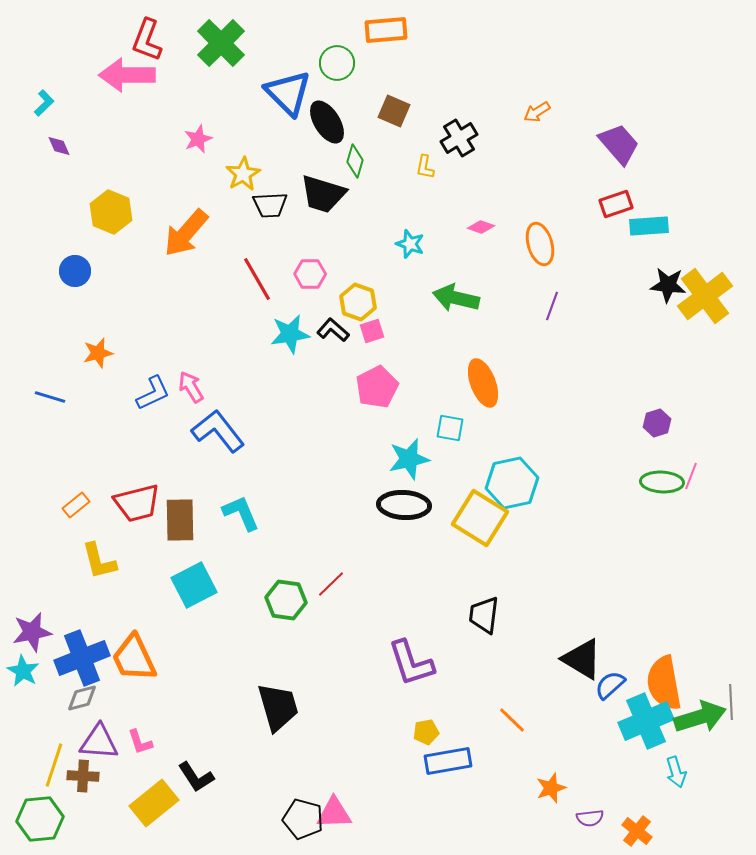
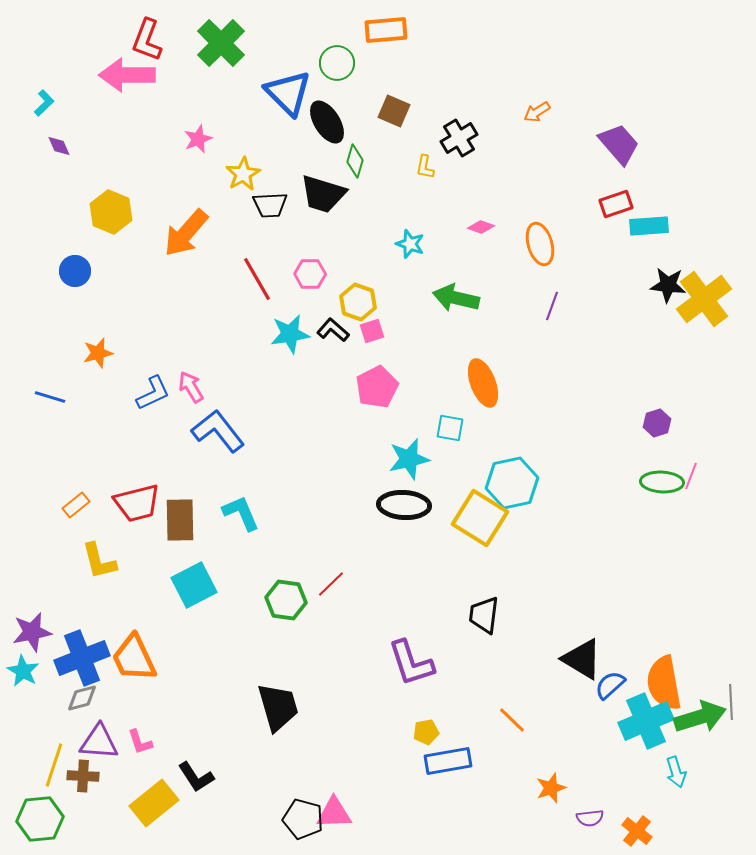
yellow cross at (705, 296): moved 1 px left, 3 px down
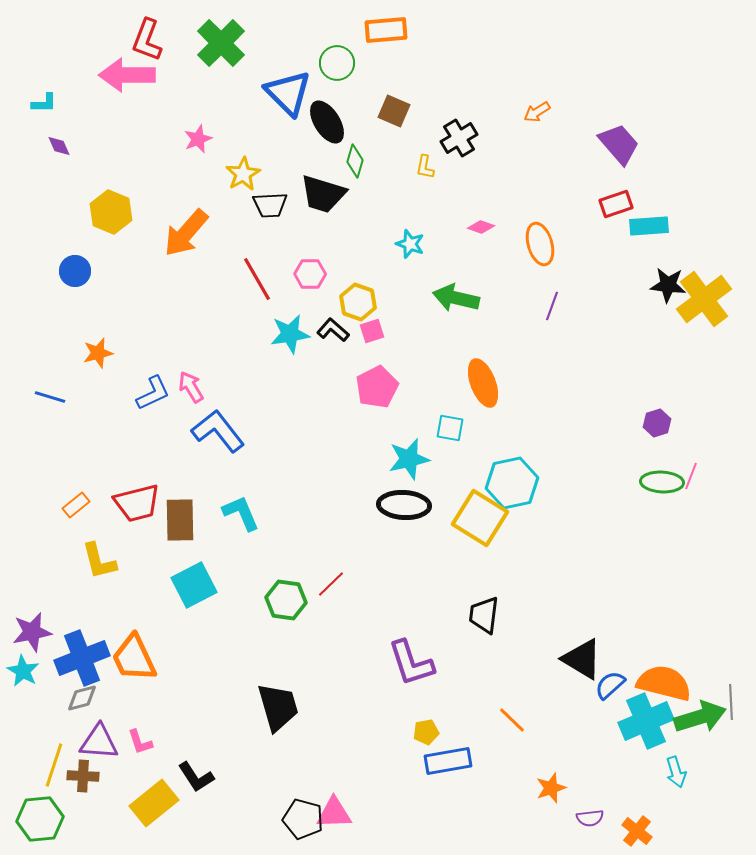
cyan L-shape at (44, 103): rotated 44 degrees clockwise
orange semicircle at (664, 683): rotated 114 degrees clockwise
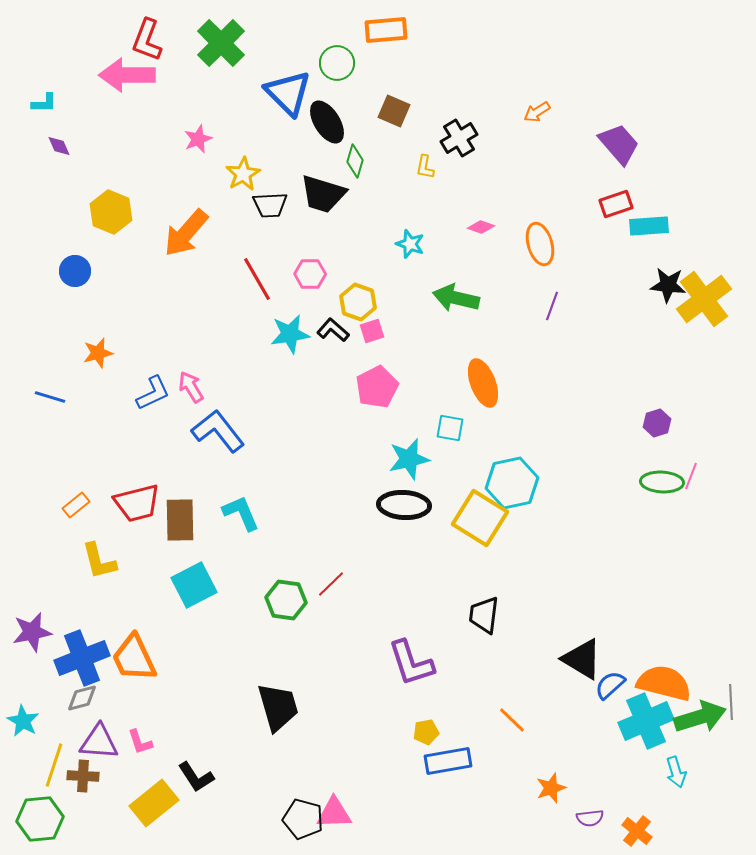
cyan star at (23, 671): moved 50 px down
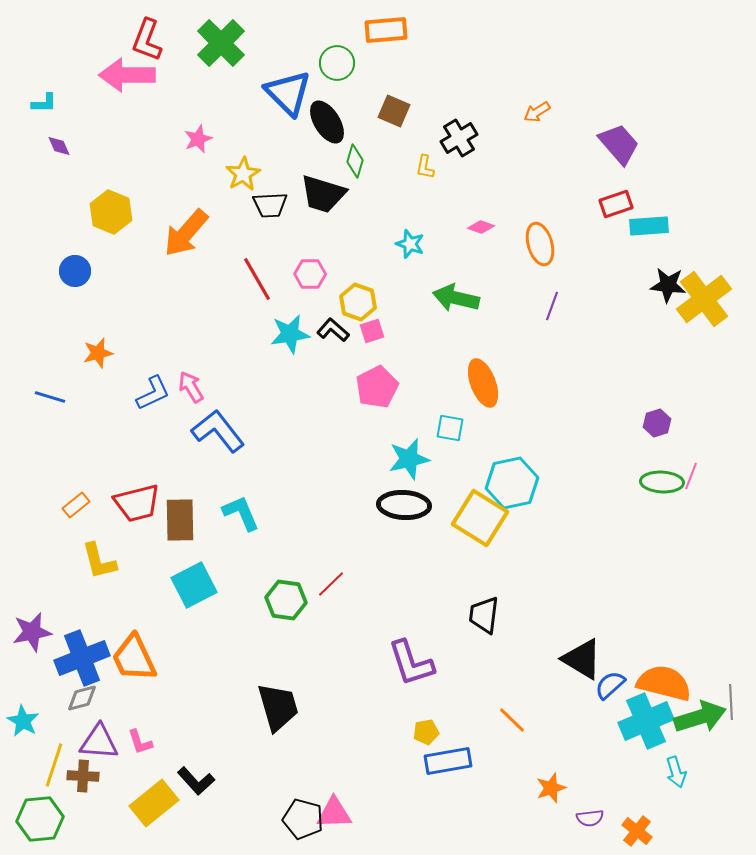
black L-shape at (196, 777): moved 4 px down; rotated 9 degrees counterclockwise
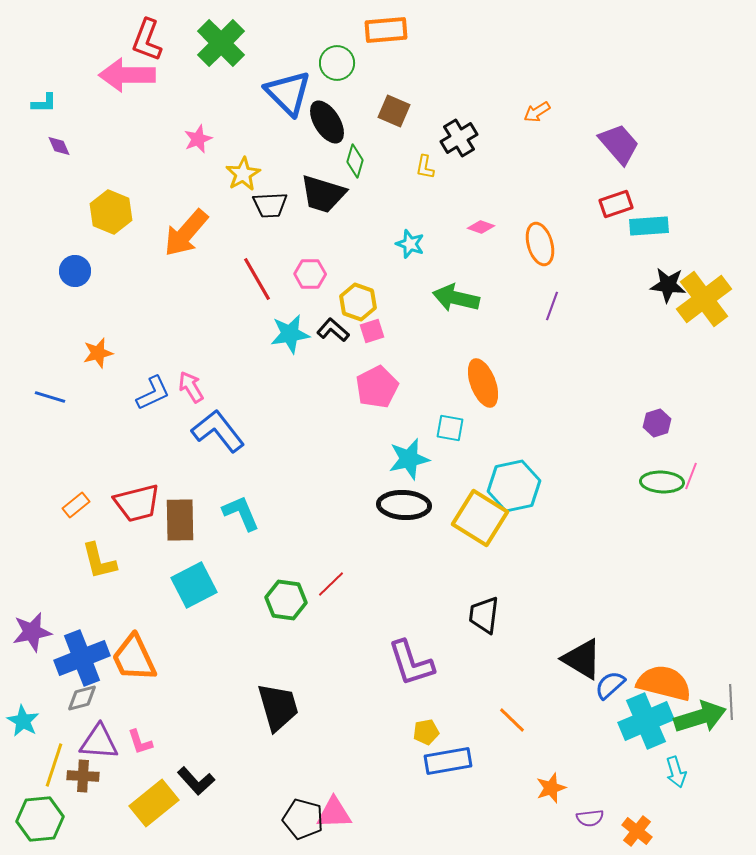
cyan hexagon at (512, 483): moved 2 px right, 3 px down
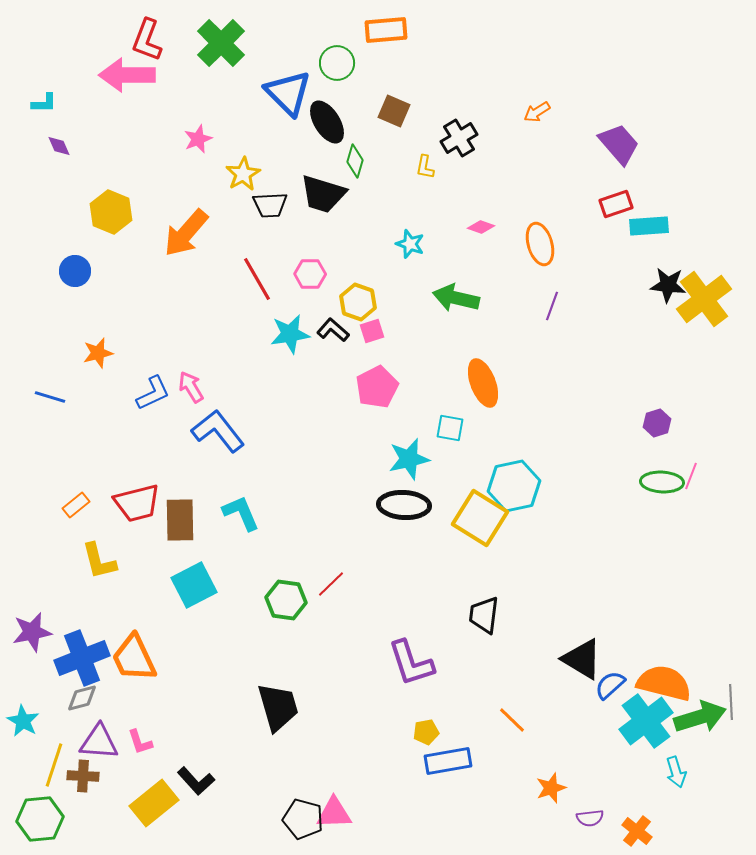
cyan cross at (646, 721): rotated 14 degrees counterclockwise
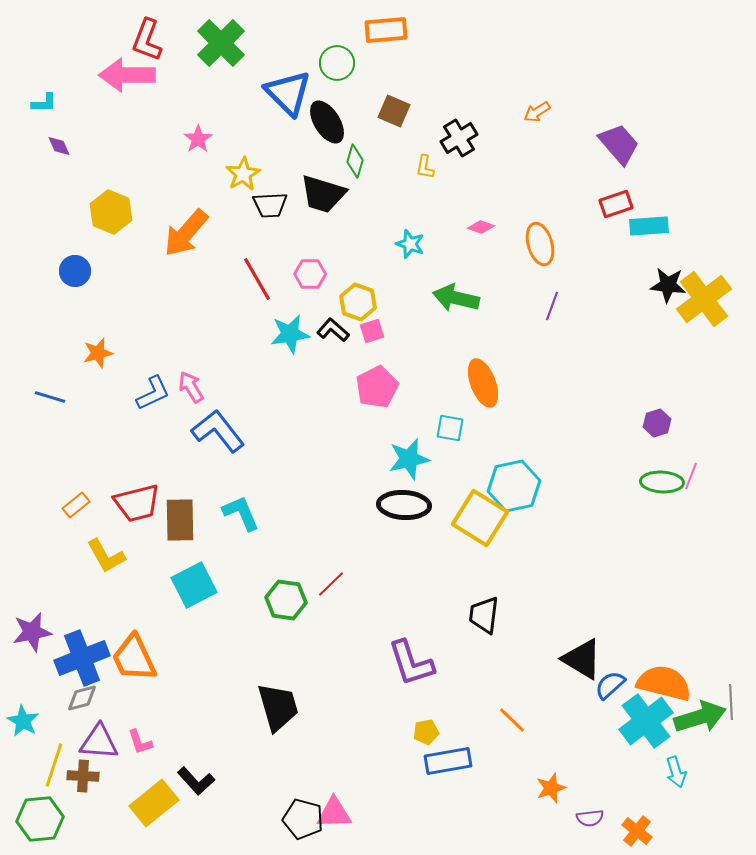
pink star at (198, 139): rotated 12 degrees counterclockwise
yellow L-shape at (99, 561): moved 7 px right, 5 px up; rotated 15 degrees counterclockwise
